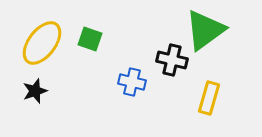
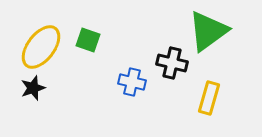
green triangle: moved 3 px right, 1 px down
green square: moved 2 px left, 1 px down
yellow ellipse: moved 1 px left, 4 px down
black cross: moved 3 px down
black star: moved 2 px left, 3 px up
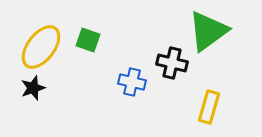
yellow rectangle: moved 9 px down
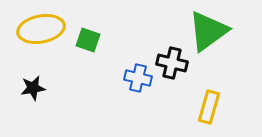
yellow ellipse: moved 18 px up; rotated 42 degrees clockwise
blue cross: moved 6 px right, 4 px up
black star: rotated 10 degrees clockwise
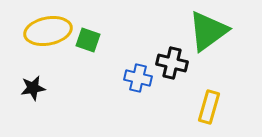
yellow ellipse: moved 7 px right, 2 px down
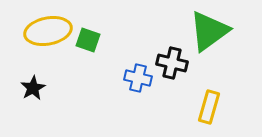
green triangle: moved 1 px right
black star: rotated 20 degrees counterclockwise
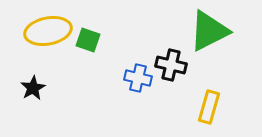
green triangle: rotated 9 degrees clockwise
black cross: moved 1 px left, 2 px down
